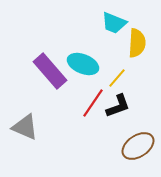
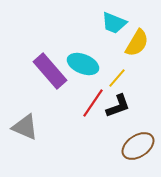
yellow semicircle: rotated 28 degrees clockwise
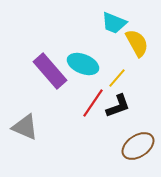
yellow semicircle: rotated 60 degrees counterclockwise
